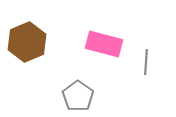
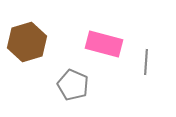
brown hexagon: rotated 6 degrees clockwise
gray pentagon: moved 5 px left, 11 px up; rotated 12 degrees counterclockwise
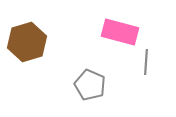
pink rectangle: moved 16 px right, 12 px up
gray pentagon: moved 17 px right
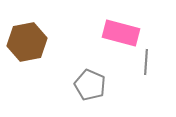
pink rectangle: moved 1 px right, 1 px down
brown hexagon: rotated 6 degrees clockwise
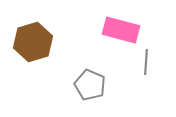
pink rectangle: moved 3 px up
brown hexagon: moved 6 px right; rotated 6 degrees counterclockwise
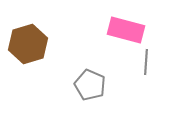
pink rectangle: moved 5 px right
brown hexagon: moved 5 px left, 2 px down
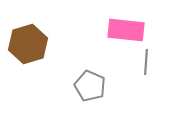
pink rectangle: rotated 9 degrees counterclockwise
gray pentagon: moved 1 px down
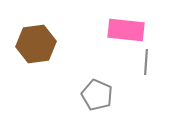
brown hexagon: moved 8 px right; rotated 9 degrees clockwise
gray pentagon: moved 7 px right, 9 px down
